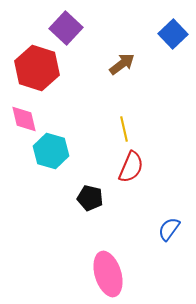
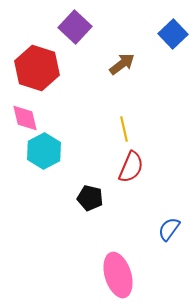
purple square: moved 9 px right, 1 px up
pink diamond: moved 1 px right, 1 px up
cyan hexagon: moved 7 px left; rotated 16 degrees clockwise
pink ellipse: moved 10 px right, 1 px down
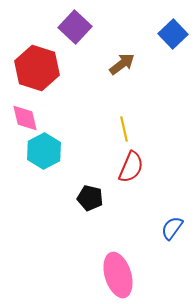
blue semicircle: moved 3 px right, 1 px up
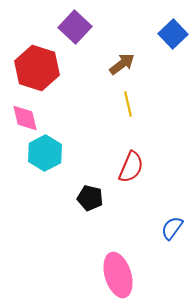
yellow line: moved 4 px right, 25 px up
cyan hexagon: moved 1 px right, 2 px down
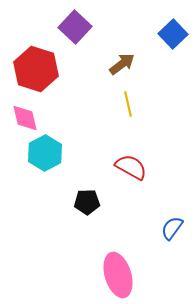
red hexagon: moved 1 px left, 1 px down
red semicircle: rotated 84 degrees counterclockwise
black pentagon: moved 3 px left, 4 px down; rotated 15 degrees counterclockwise
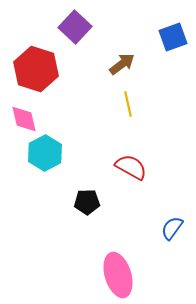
blue square: moved 3 px down; rotated 24 degrees clockwise
pink diamond: moved 1 px left, 1 px down
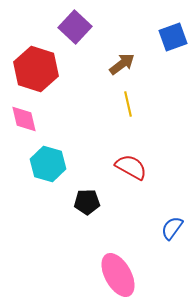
cyan hexagon: moved 3 px right, 11 px down; rotated 16 degrees counterclockwise
pink ellipse: rotated 12 degrees counterclockwise
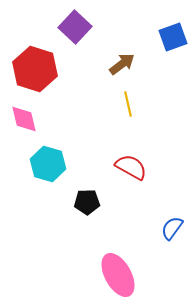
red hexagon: moved 1 px left
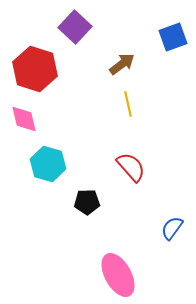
red semicircle: rotated 20 degrees clockwise
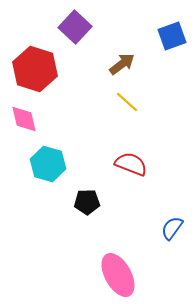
blue square: moved 1 px left, 1 px up
yellow line: moved 1 px left, 2 px up; rotated 35 degrees counterclockwise
red semicircle: moved 3 px up; rotated 28 degrees counterclockwise
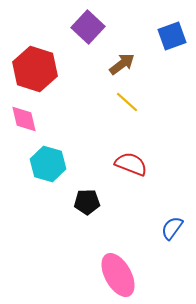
purple square: moved 13 px right
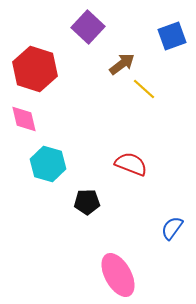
yellow line: moved 17 px right, 13 px up
